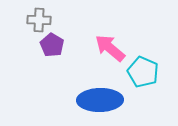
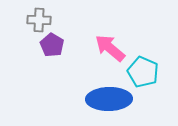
blue ellipse: moved 9 px right, 1 px up
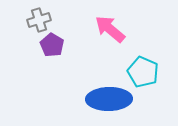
gray cross: rotated 20 degrees counterclockwise
pink arrow: moved 19 px up
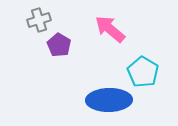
purple pentagon: moved 7 px right
cyan pentagon: rotated 8 degrees clockwise
blue ellipse: moved 1 px down
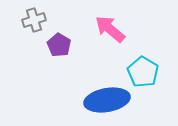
gray cross: moved 5 px left
blue ellipse: moved 2 px left; rotated 9 degrees counterclockwise
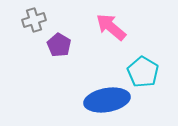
pink arrow: moved 1 px right, 2 px up
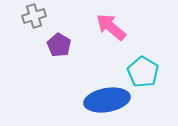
gray cross: moved 4 px up
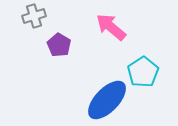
cyan pentagon: rotated 8 degrees clockwise
blue ellipse: rotated 36 degrees counterclockwise
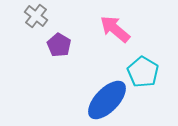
gray cross: moved 2 px right; rotated 35 degrees counterclockwise
pink arrow: moved 4 px right, 2 px down
cyan pentagon: rotated 8 degrees counterclockwise
